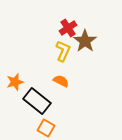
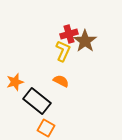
red cross: moved 1 px right, 6 px down; rotated 18 degrees clockwise
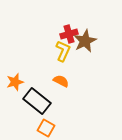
brown star: rotated 10 degrees clockwise
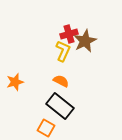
black rectangle: moved 23 px right, 5 px down
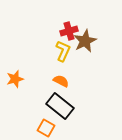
red cross: moved 3 px up
orange star: moved 3 px up
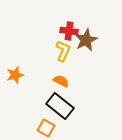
red cross: rotated 24 degrees clockwise
brown star: moved 1 px right, 1 px up
orange star: moved 4 px up
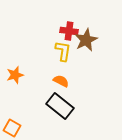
yellow L-shape: rotated 15 degrees counterclockwise
orange square: moved 34 px left
